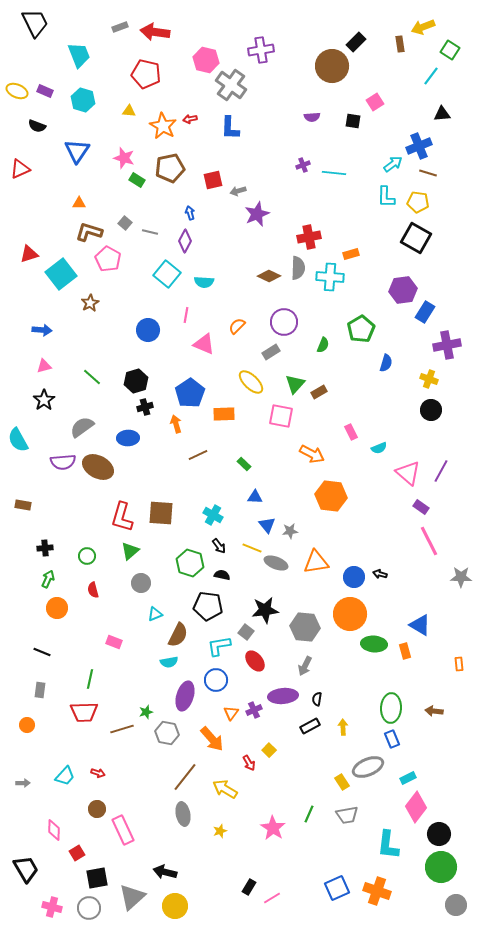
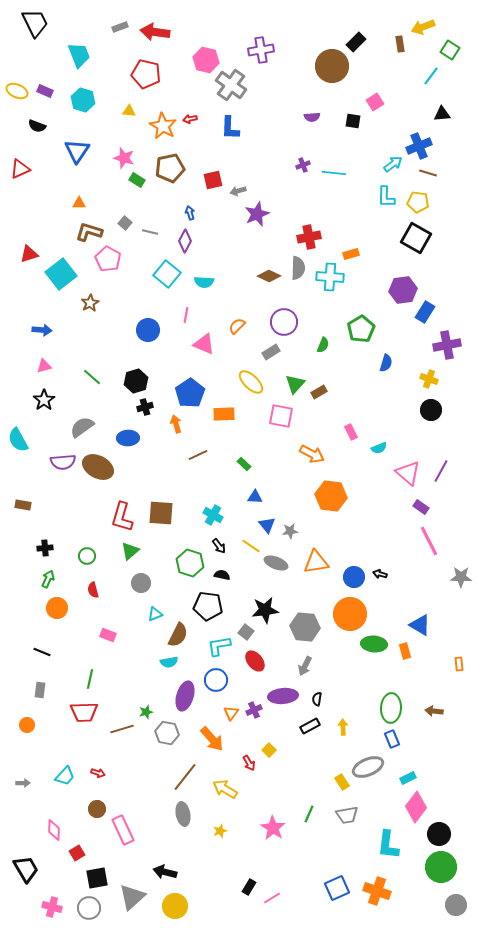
yellow line at (252, 548): moved 1 px left, 2 px up; rotated 12 degrees clockwise
pink rectangle at (114, 642): moved 6 px left, 7 px up
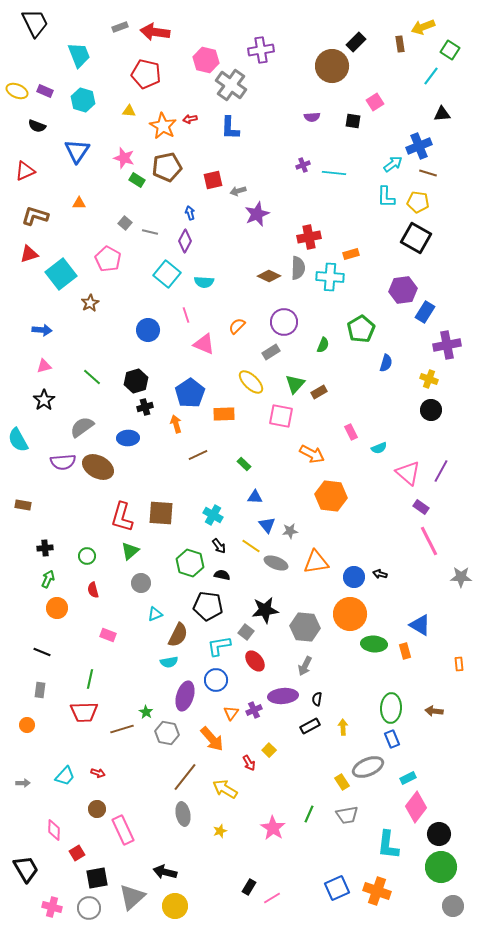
brown pentagon at (170, 168): moved 3 px left, 1 px up
red triangle at (20, 169): moved 5 px right, 2 px down
brown L-shape at (89, 232): moved 54 px left, 16 px up
pink line at (186, 315): rotated 28 degrees counterclockwise
green star at (146, 712): rotated 24 degrees counterclockwise
gray circle at (456, 905): moved 3 px left, 1 px down
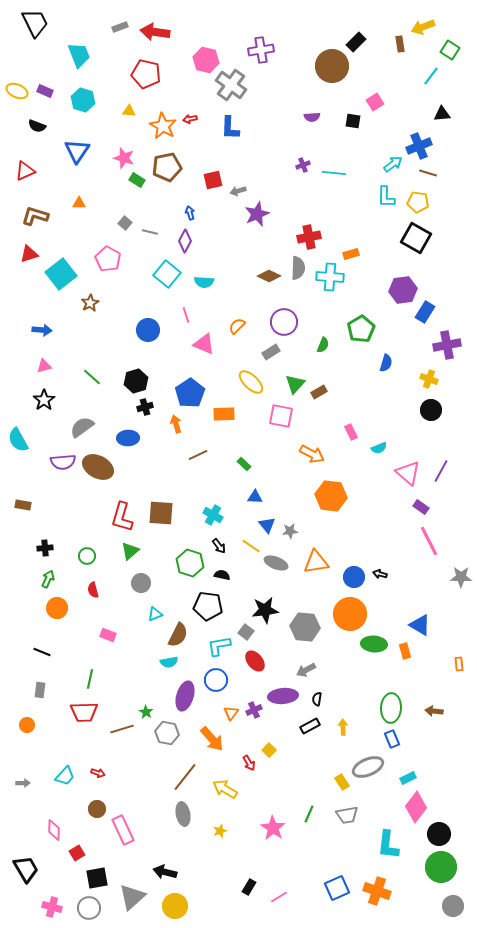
gray arrow at (305, 666): moved 1 px right, 4 px down; rotated 36 degrees clockwise
pink line at (272, 898): moved 7 px right, 1 px up
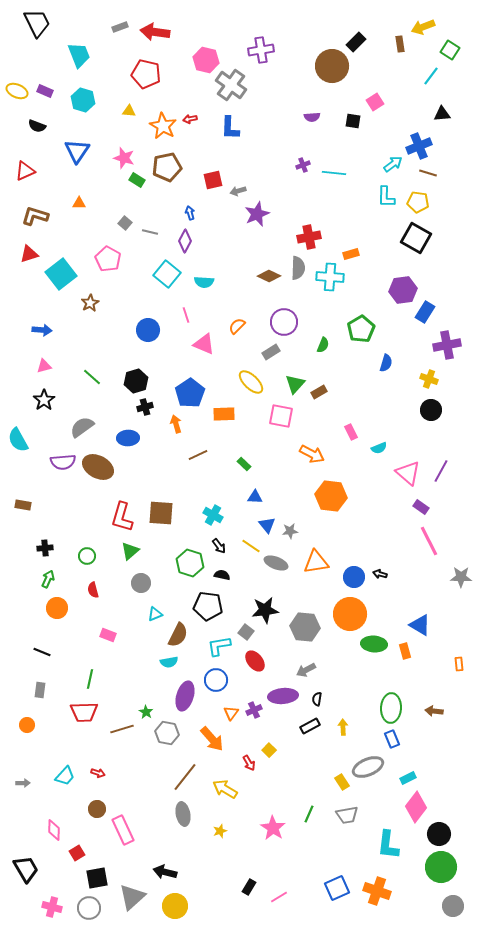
black trapezoid at (35, 23): moved 2 px right
